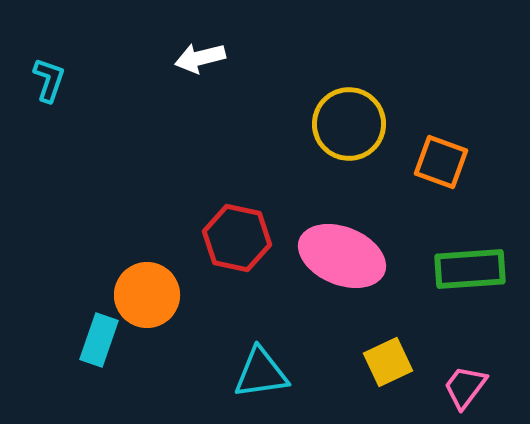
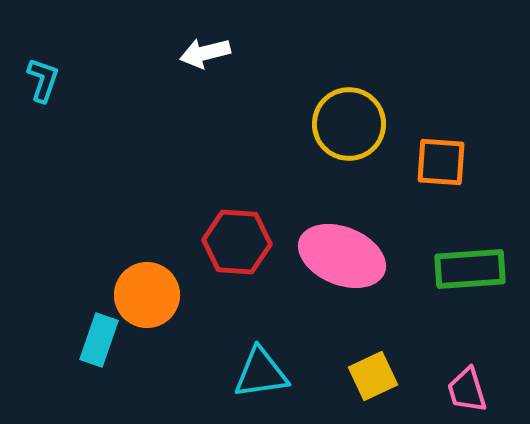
white arrow: moved 5 px right, 5 px up
cyan L-shape: moved 6 px left
orange square: rotated 16 degrees counterclockwise
red hexagon: moved 4 px down; rotated 8 degrees counterclockwise
yellow square: moved 15 px left, 14 px down
pink trapezoid: moved 2 px right, 3 px down; rotated 54 degrees counterclockwise
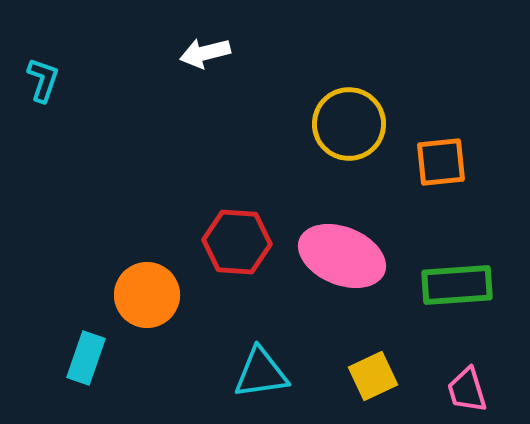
orange square: rotated 10 degrees counterclockwise
green rectangle: moved 13 px left, 16 px down
cyan rectangle: moved 13 px left, 18 px down
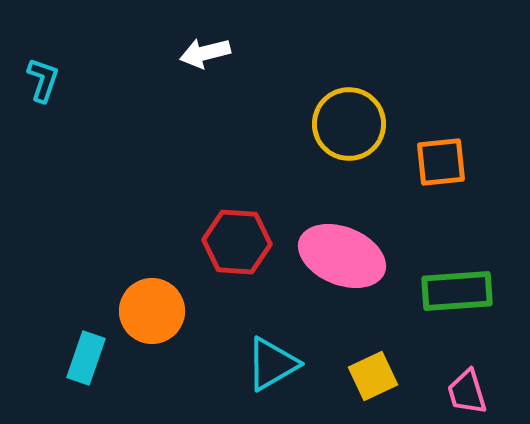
green rectangle: moved 6 px down
orange circle: moved 5 px right, 16 px down
cyan triangle: moved 11 px right, 9 px up; rotated 22 degrees counterclockwise
pink trapezoid: moved 2 px down
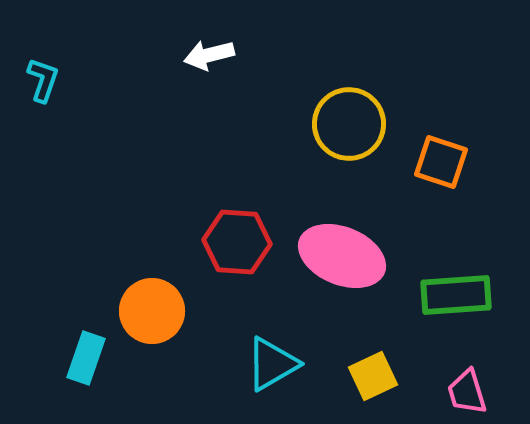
white arrow: moved 4 px right, 2 px down
orange square: rotated 24 degrees clockwise
green rectangle: moved 1 px left, 4 px down
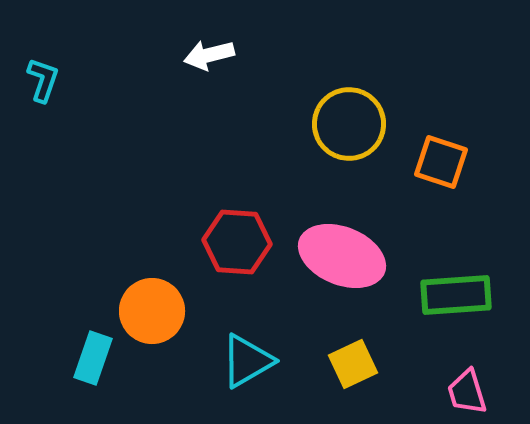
cyan rectangle: moved 7 px right
cyan triangle: moved 25 px left, 3 px up
yellow square: moved 20 px left, 12 px up
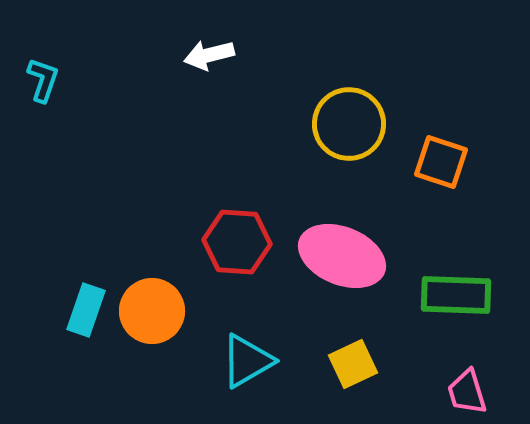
green rectangle: rotated 6 degrees clockwise
cyan rectangle: moved 7 px left, 48 px up
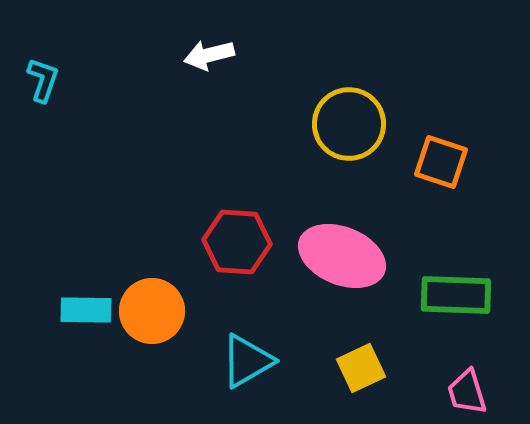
cyan rectangle: rotated 72 degrees clockwise
yellow square: moved 8 px right, 4 px down
